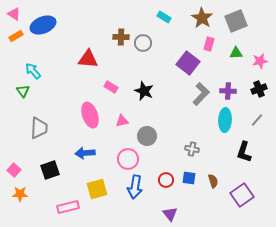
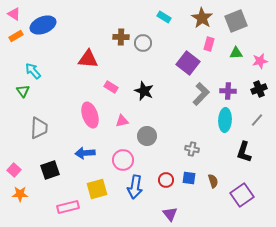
pink circle at (128, 159): moved 5 px left, 1 px down
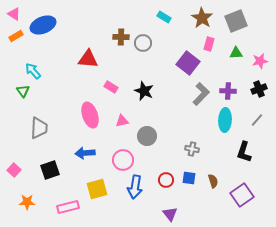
orange star at (20, 194): moved 7 px right, 8 px down
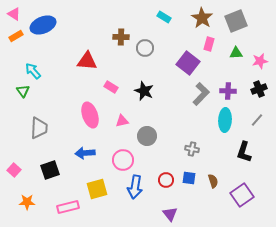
gray circle at (143, 43): moved 2 px right, 5 px down
red triangle at (88, 59): moved 1 px left, 2 px down
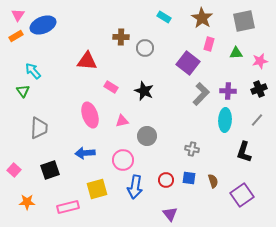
pink triangle at (14, 14): moved 4 px right, 1 px down; rotated 32 degrees clockwise
gray square at (236, 21): moved 8 px right; rotated 10 degrees clockwise
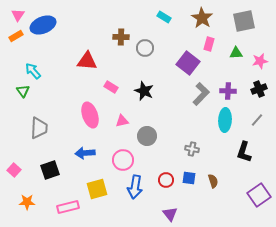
purple square at (242, 195): moved 17 px right
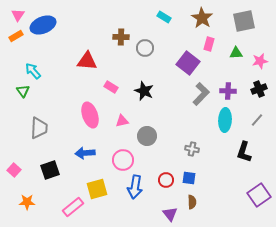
brown semicircle at (213, 181): moved 21 px left, 21 px down; rotated 16 degrees clockwise
pink rectangle at (68, 207): moved 5 px right; rotated 25 degrees counterclockwise
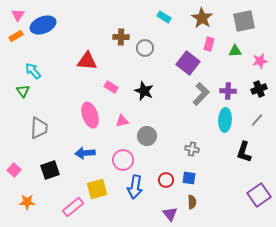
green triangle at (236, 53): moved 1 px left, 2 px up
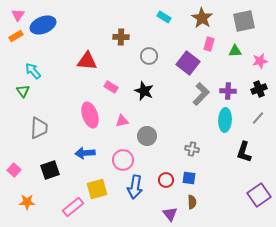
gray circle at (145, 48): moved 4 px right, 8 px down
gray line at (257, 120): moved 1 px right, 2 px up
